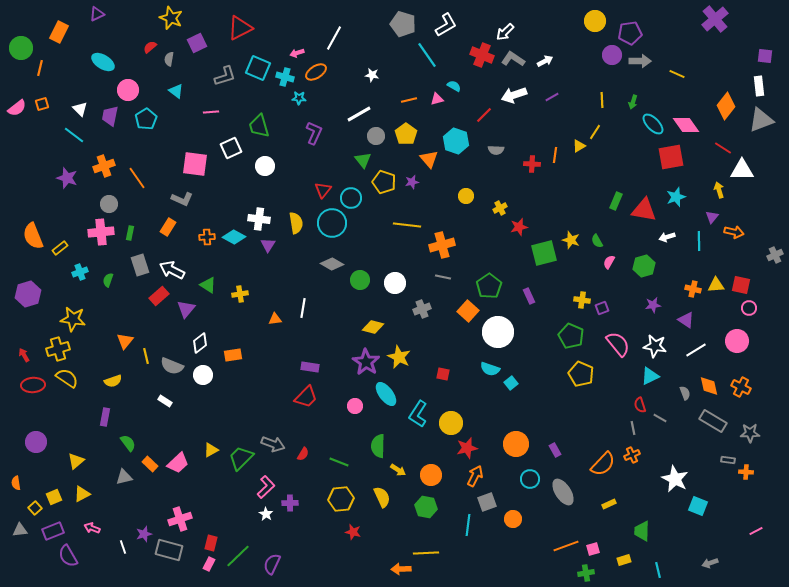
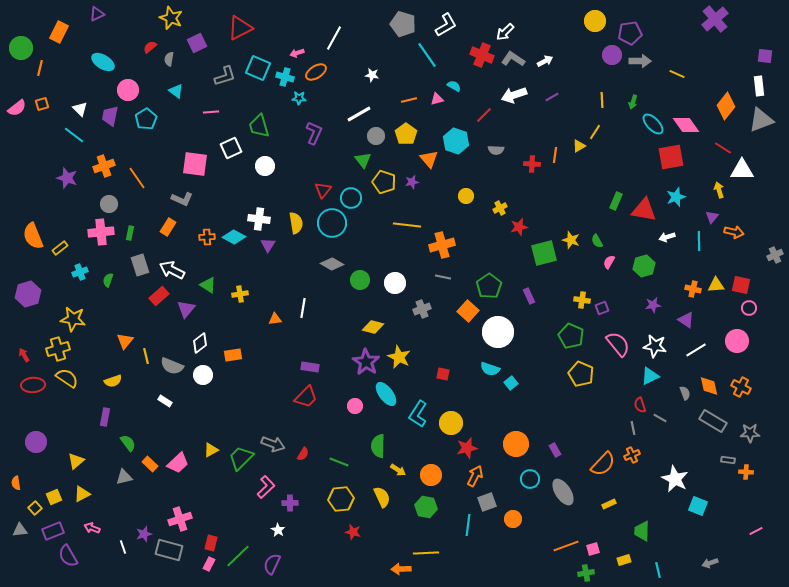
white star at (266, 514): moved 12 px right, 16 px down
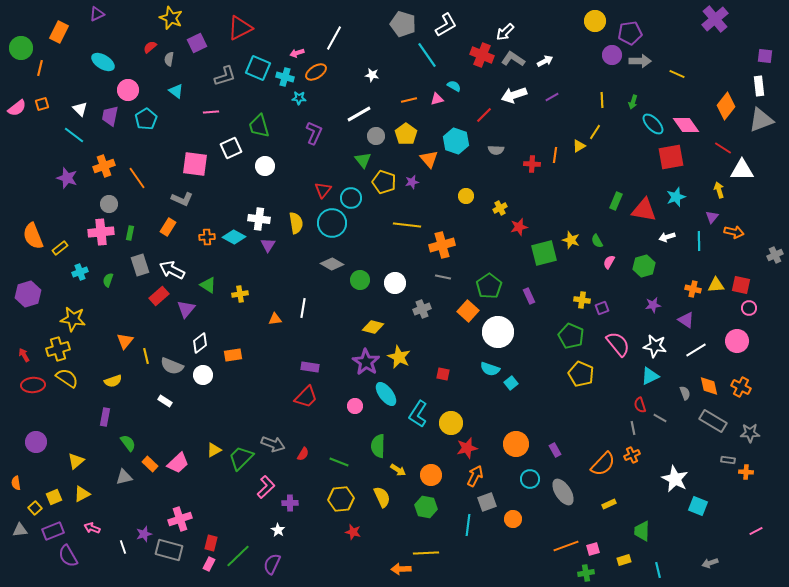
yellow triangle at (211, 450): moved 3 px right
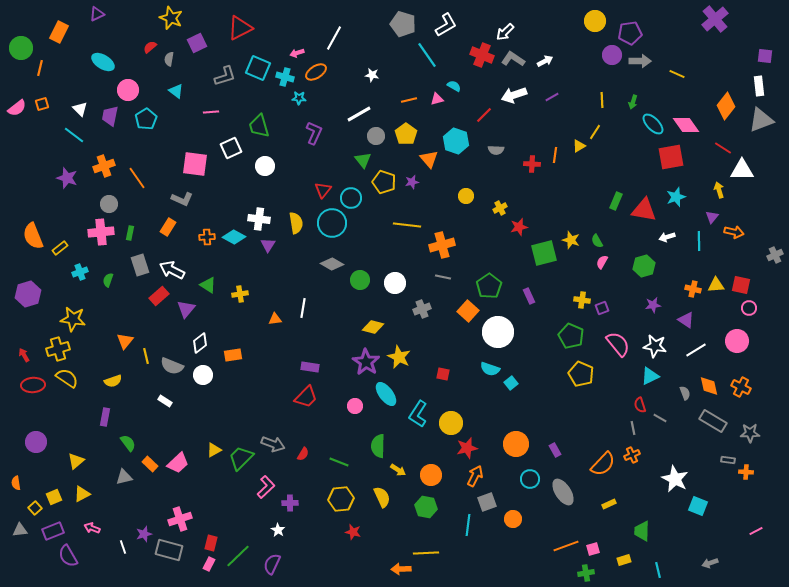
pink semicircle at (609, 262): moved 7 px left
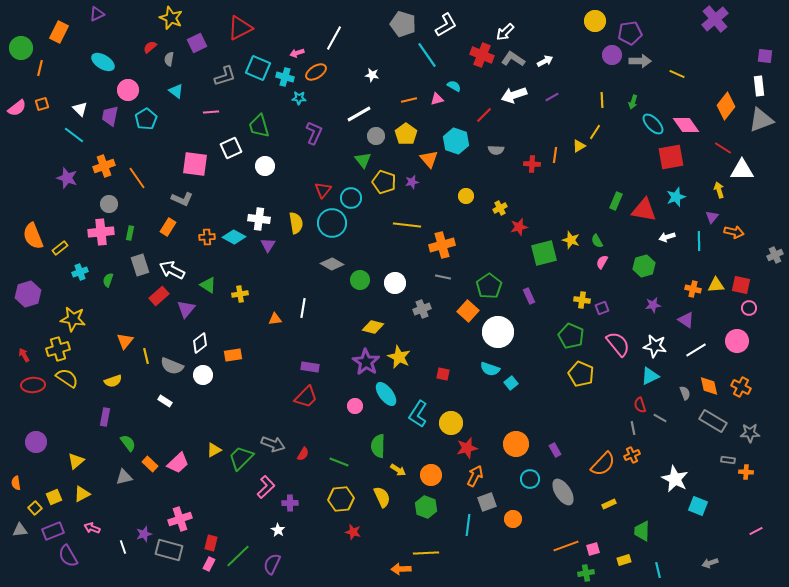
green hexagon at (426, 507): rotated 10 degrees clockwise
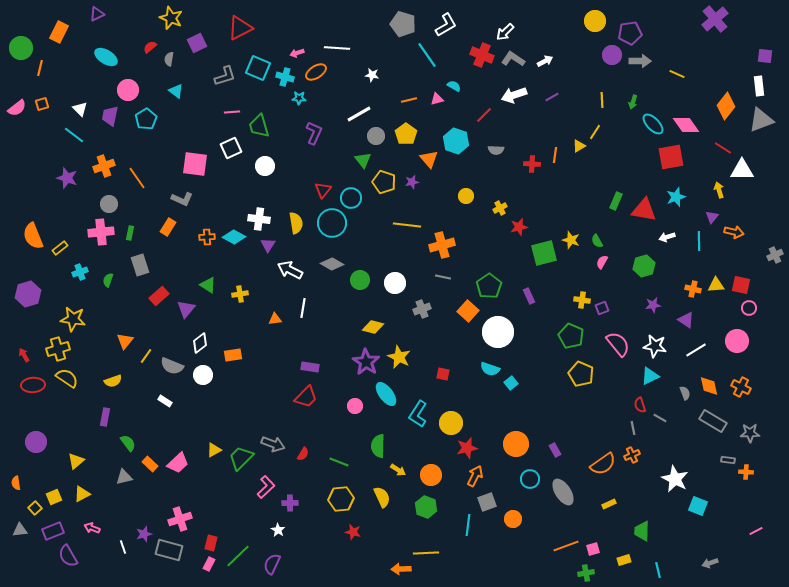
white line at (334, 38): moved 3 px right, 10 px down; rotated 65 degrees clockwise
cyan ellipse at (103, 62): moved 3 px right, 5 px up
pink line at (211, 112): moved 21 px right
white arrow at (172, 270): moved 118 px right
yellow line at (146, 356): rotated 49 degrees clockwise
orange semicircle at (603, 464): rotated 12 degrees clockwise
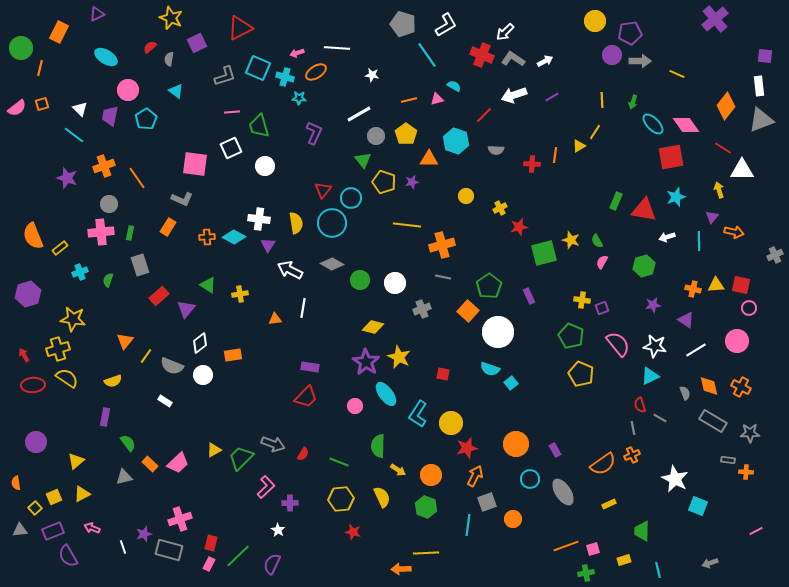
orange triangle at (429, 159): rotated 48 degrees counterclockwise
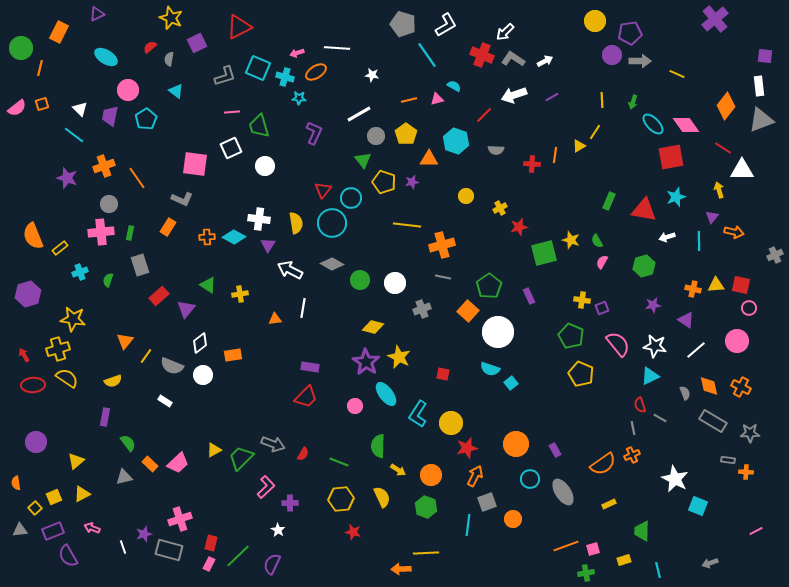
red triangle at (240, 28): moved 1 px left, 1 px up
green rectangle at (616, 201): moved 7 px left
white line at (696, 350): rotated 10 degrees counterclockwise
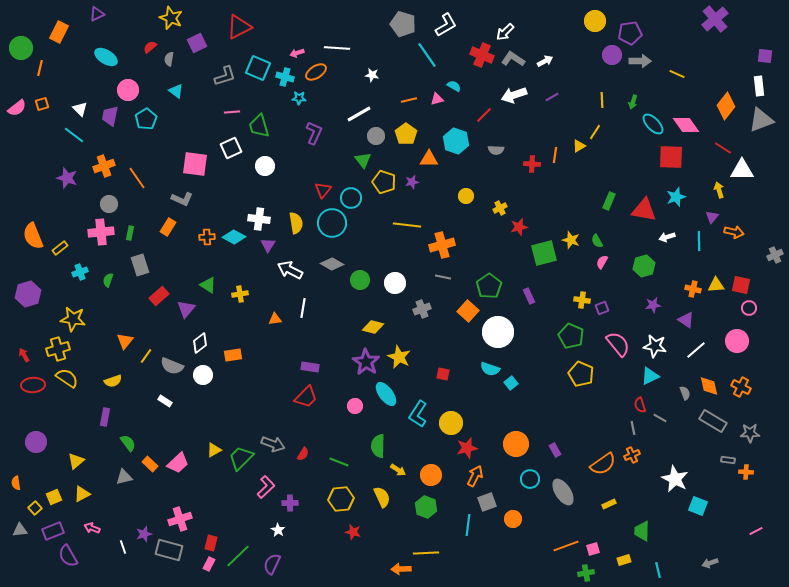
red square at (671, 157): rotated 12 degrees clockwise
